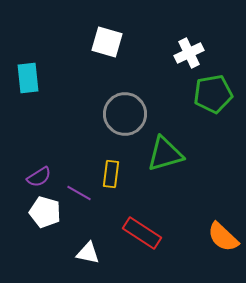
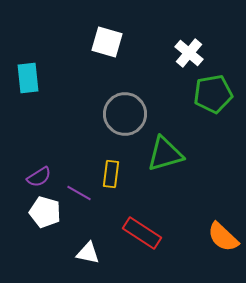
white cross: rotated 24 degrees counterclockwise
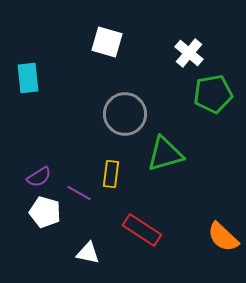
red rectangle: moved 3 px up
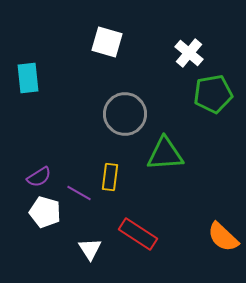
green triangle: rotated 12 degrees clockwise
yellow rectangle: moved 1 px left, 3 px down
red rectangle: moved 4 px left, 4 px down
white triangle: moved 2 px right, 4 px up; rotated 45 degrees clockwise
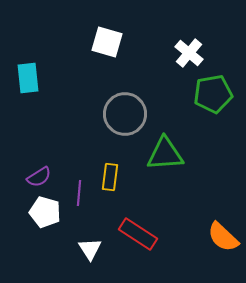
purple line: rotated 65 degrees clockwise
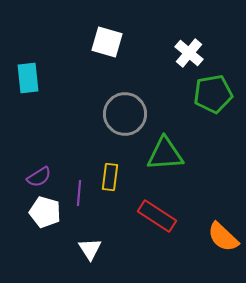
red rectangle: moved 19 px right, 18 px up
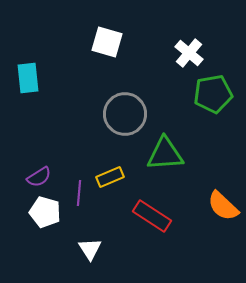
yellow rectangle: rotated 60 degrees clockwise
red rectangle: moved 5 px left
orange semicircle: moved 31 px up
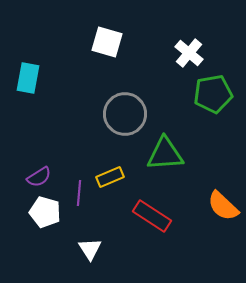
cyan rectangle: rotated 16 degrees clockwise
